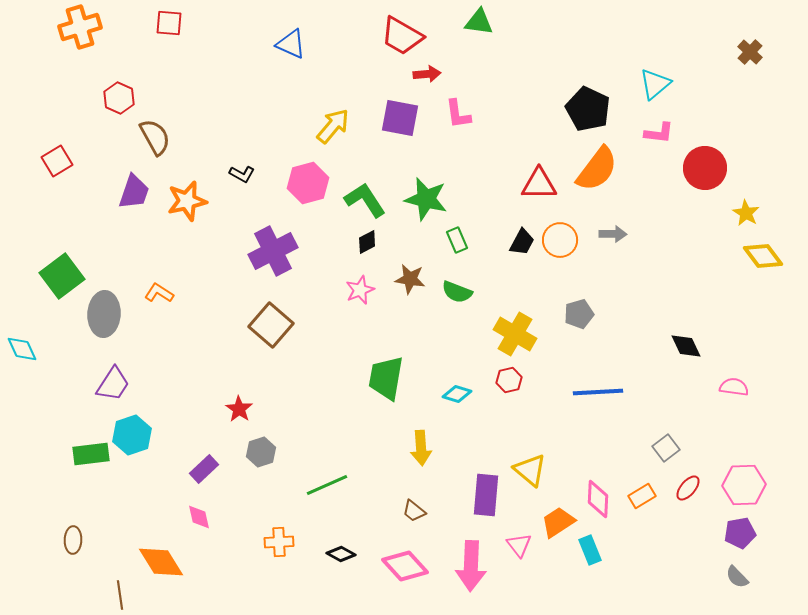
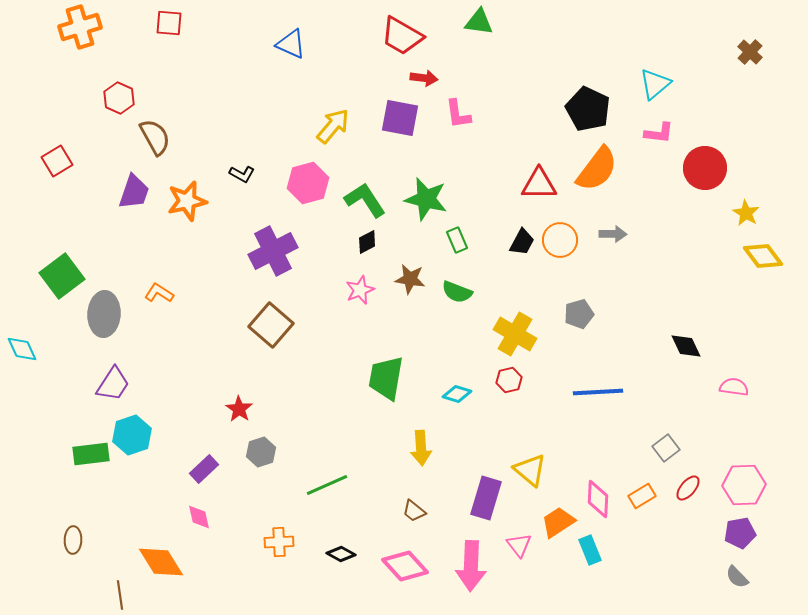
red arrow at (427, 74): moved 3 px left, 4 px down; rotated 12 degrees clockwise
purple rectangle at (486, 495): moved 3 px down; rotated 12 degrees clockwise
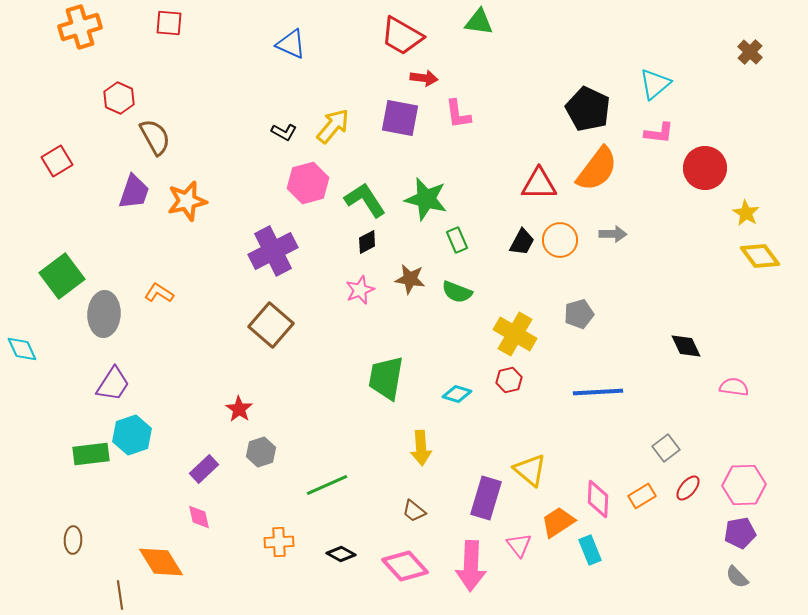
black L-shape at (242, 174): moved 42 px right, 42 px up
yellow diamond at (763, 256): moved 3 px left
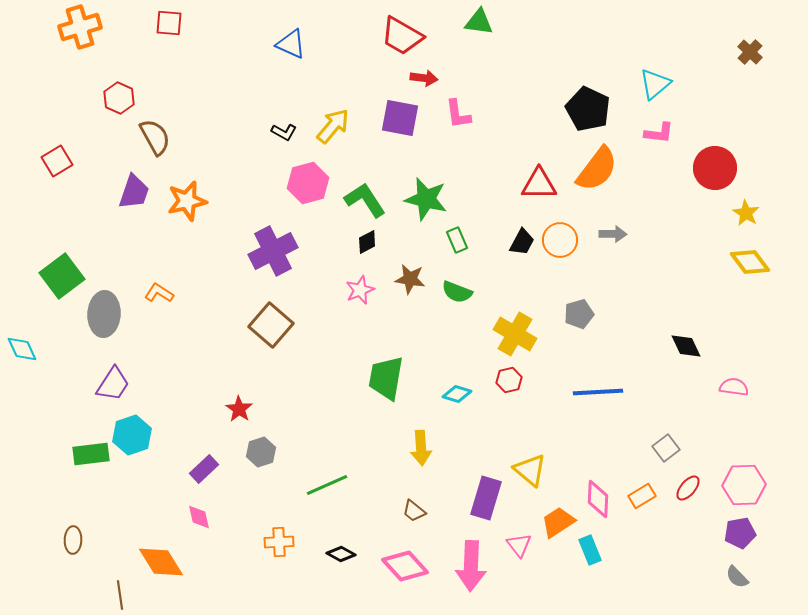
red circle at (705, 168): moved 10 px right
yellow diamond at (760, 256): moved 10 px left, 6 px down
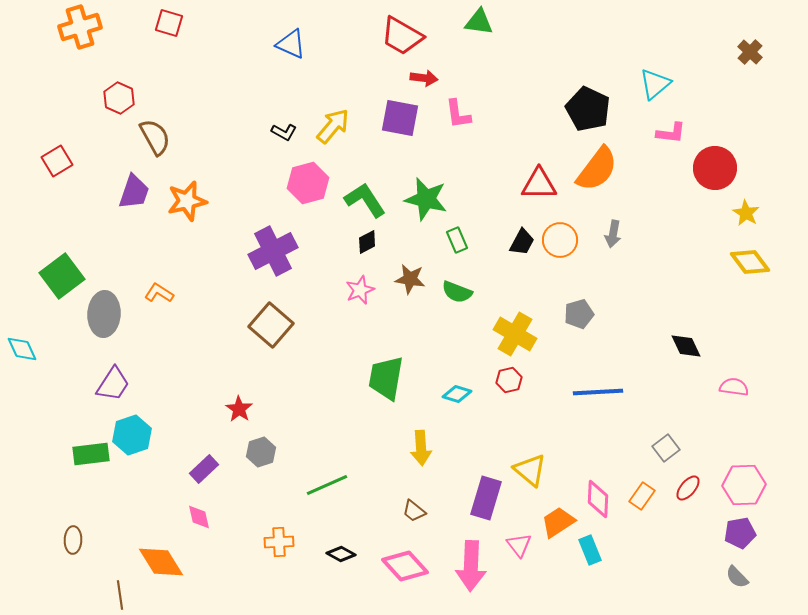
red square at (169, 23): rotated 12 degrees clockwise
pink L-shape at (659, 133): moved 12 px right
gray arrow at (613, 234): rotated 100 degrees clockwise
orange rectangle at (642, 496): rotated 24 degrees counterclockwise
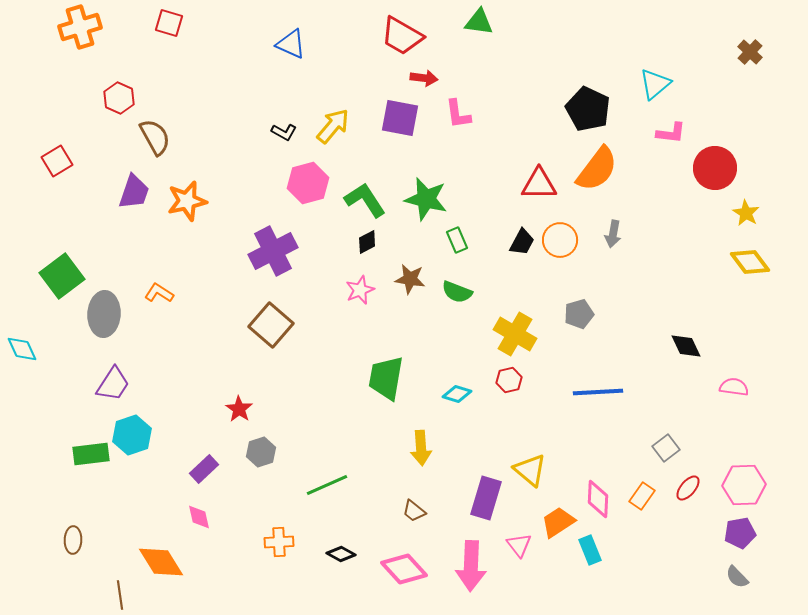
pink diamond at (405, 566): moved 1 px left, 3 px down
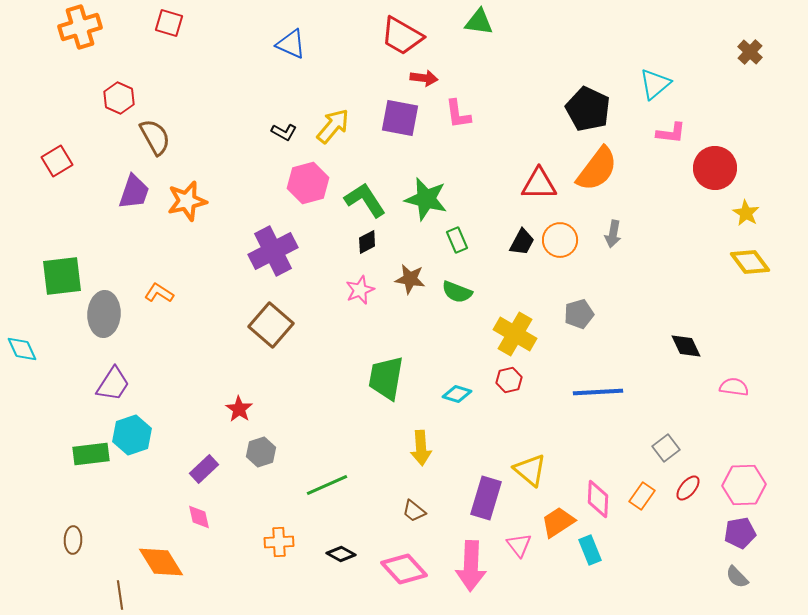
green square at (62, 276): rotated 30 degrees clockwise
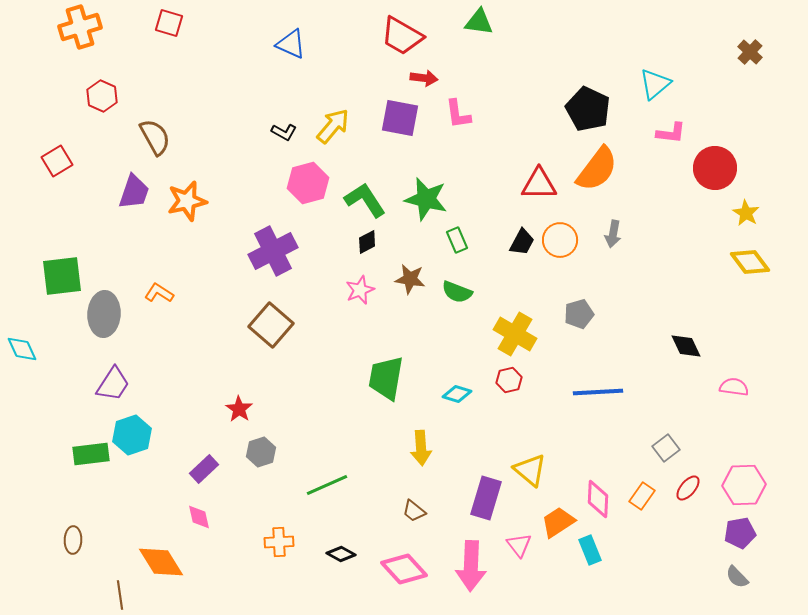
red hexagon at (119, 98): moved 17 px left, 2 px up
